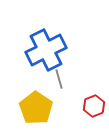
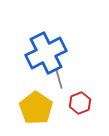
blue cross: moved 3 px down
red hexagon: moved 14 px left, 3 px up
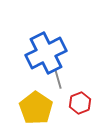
gray line: moved 1 px left
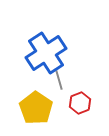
blue cross: rotated 6 degrees counterclockwise
gray line: moved 1 px right, 1 px down
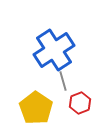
blue cross: moved 8 px right, 3 px up
gray line: moved 4 px right, 1 px down
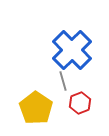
blue cross: moved 18 px right; rotated 12 degrees counterclockwise
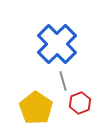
blue cross: moved 15 px left, 6 px up
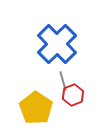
red hexagon: moved 7 px left, 8 px up
